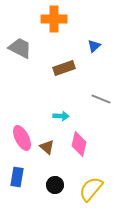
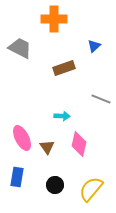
cyan arrow: moved 1 px right
brown triangle: rotated 14 degrees clockwise
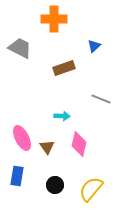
blue rectangle: moved 1 px up
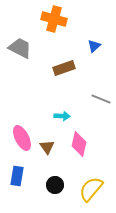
orange cross: rotated 15 degrees clockwise
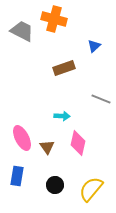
gray trapezoid: moved 2 px right, 17 px up
pink diamond: moved 1 px left, 1 px up
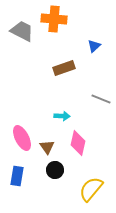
orange cross: rotated 10 degrees counterclockwise
black circle: moved 15 px up
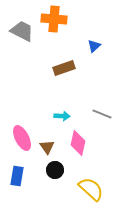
gray line: moved 1 px right, 15 px down
yellow semicircle: rotated 92 degrees clockwise
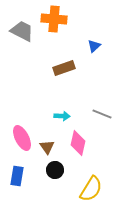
yellow semicircle: rotated 80 degrees clockwise
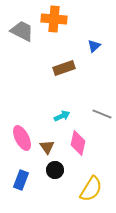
cyan arrow: rotated 28 degrees counterclockwise
blue rectangle: moved 4 px right, 4 px down; rotated 12 degrees clockwise
